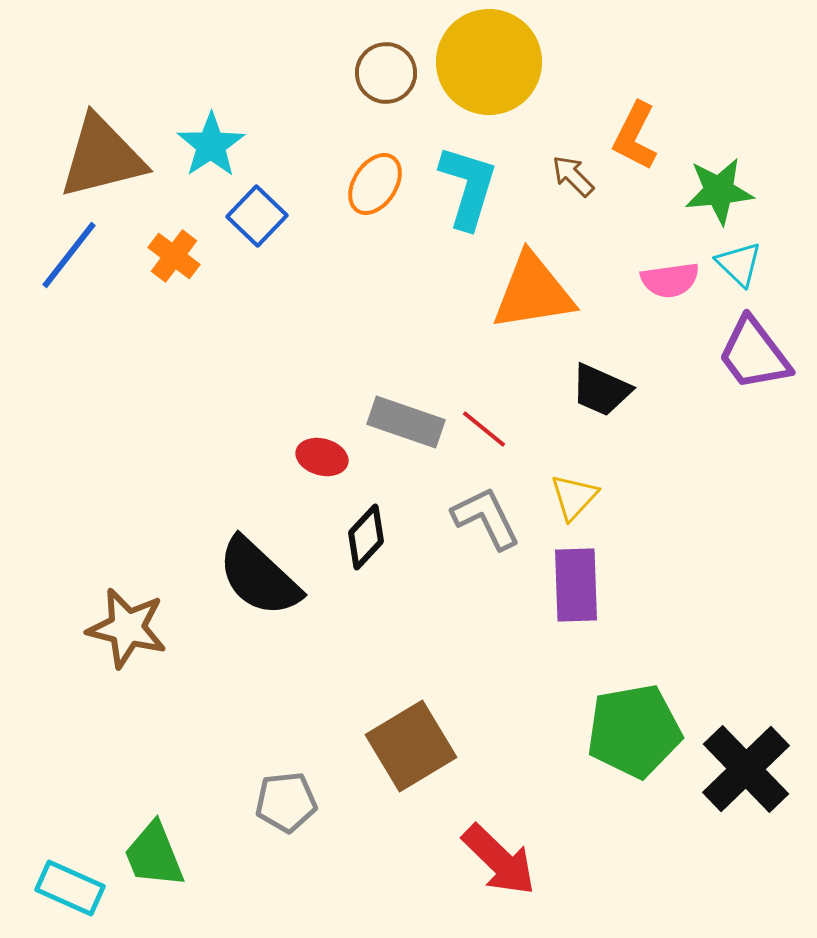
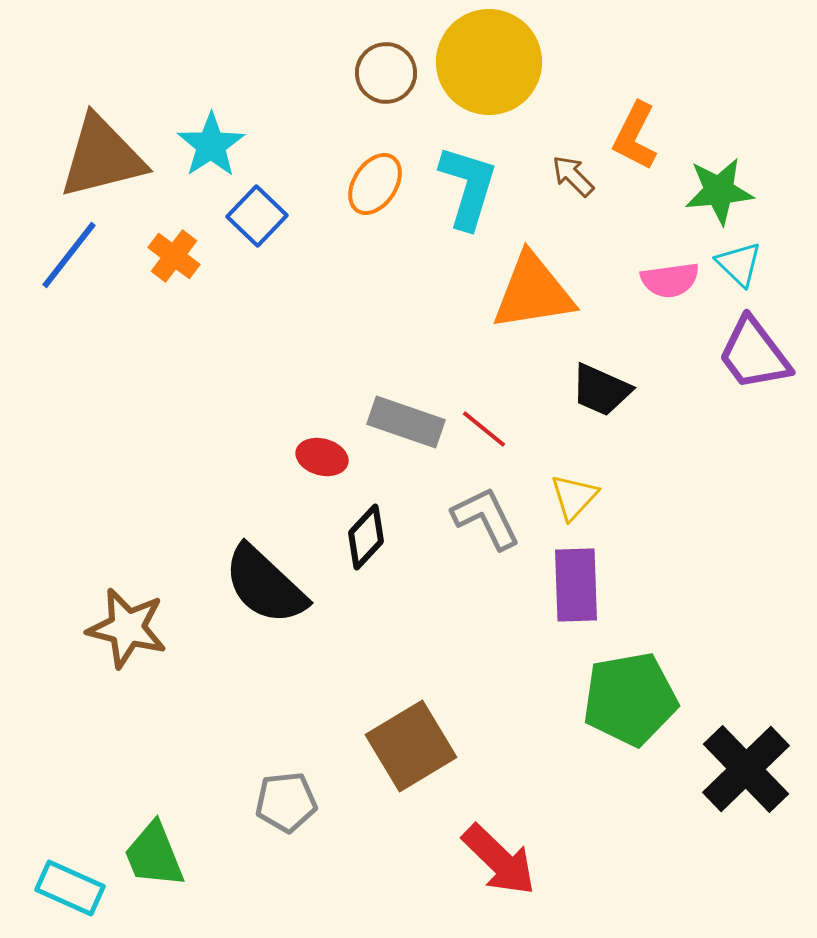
black semicircle: moved 6 px right, 8 px down
green pentagon: moved 4 px left, 32 px up
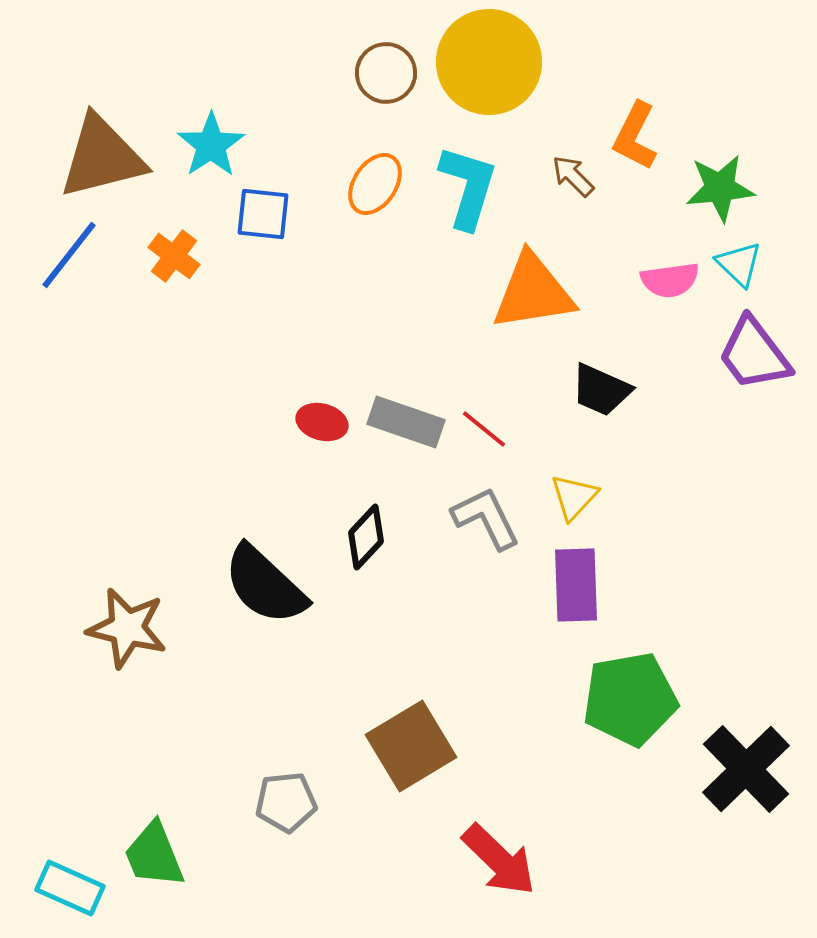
green star: moved 1 px right, 3 px up
blue square: moved 6 px right, 2 px up; rotated 38 degrees counterclockwise
red ellipse: moved 35 px up
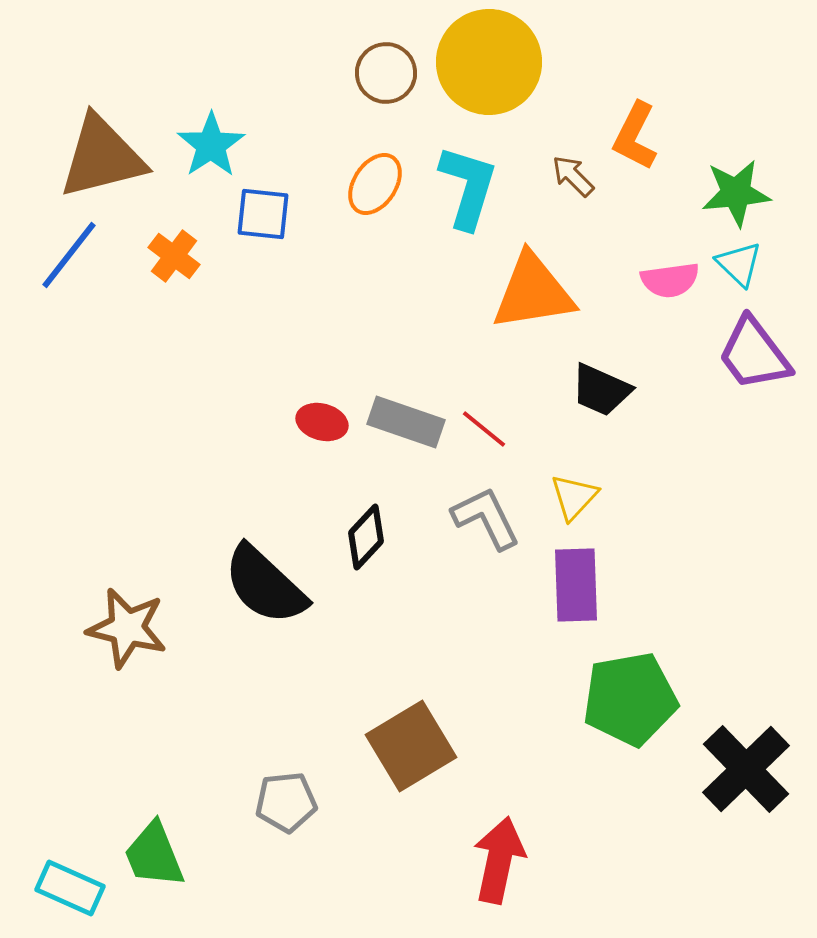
green star: moved 16 px right, 5 px down
red arrow: rotated 122 degrees counterclockwise
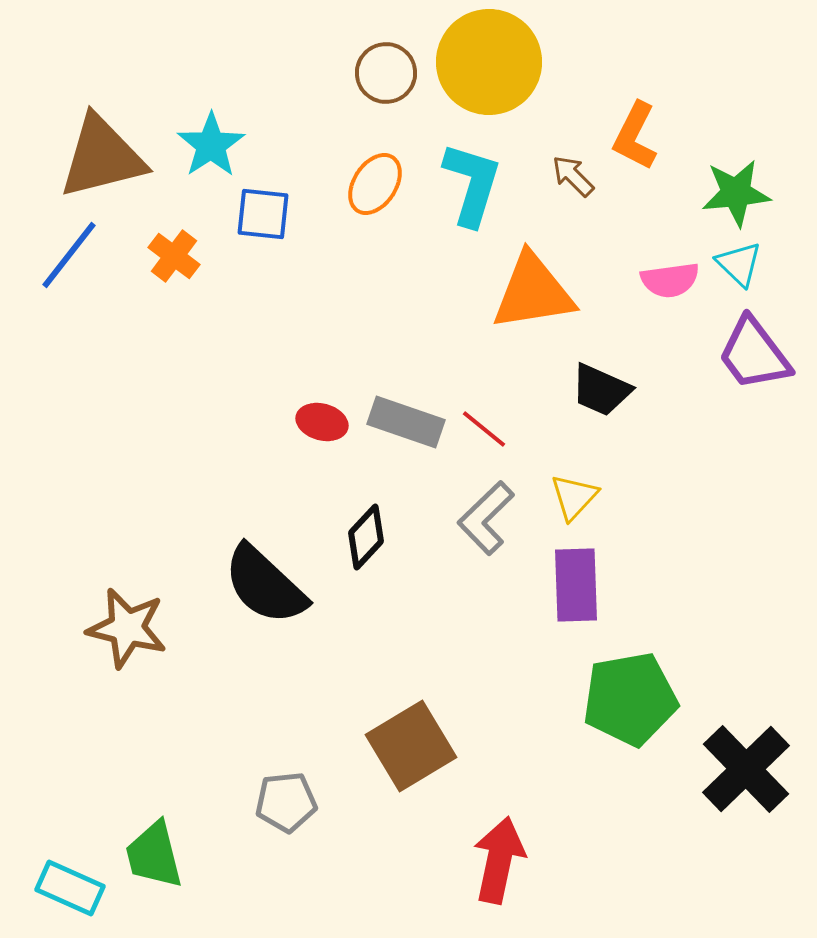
cyan L-shape: moved 4 px right, 3 px up
gray L-shape: rotated 108 degrees counterclockwise
green trapezoid: rotated 8 degrees clockwise
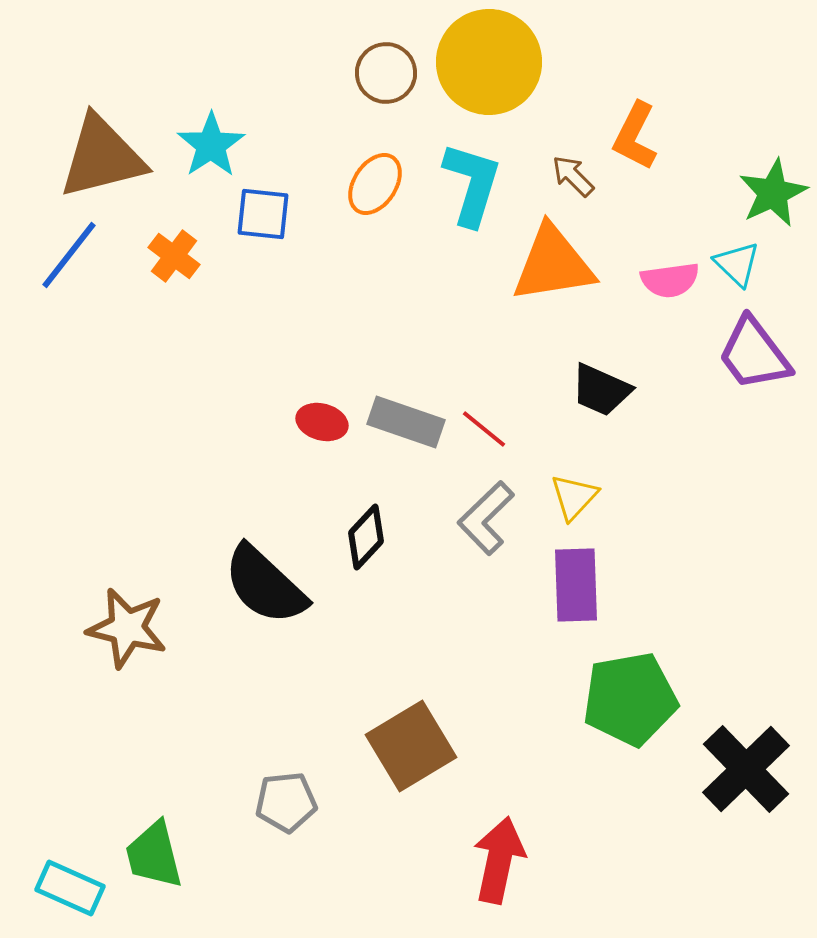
green star: moved 37 px right; rotated 20 degrees counterclockwise
cyan triangle: moved 2 px left
orange triangle: moved 20 px right, 28 px up
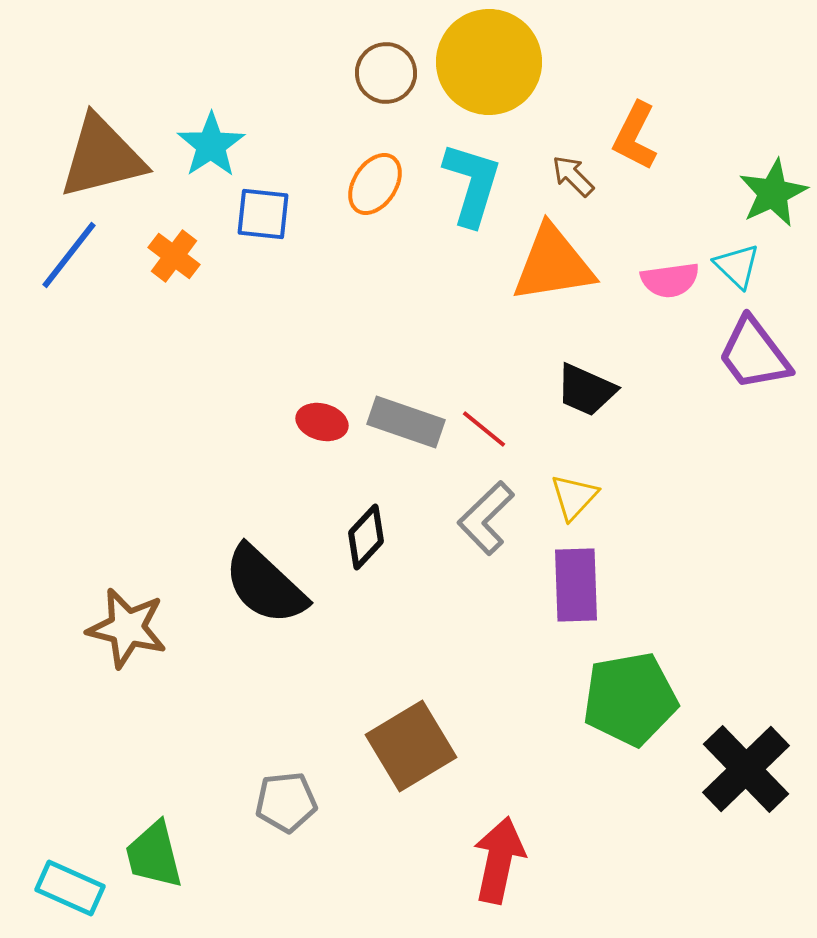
cyan triangle: moved 2 px down
black trapezoid: moved 15 px left
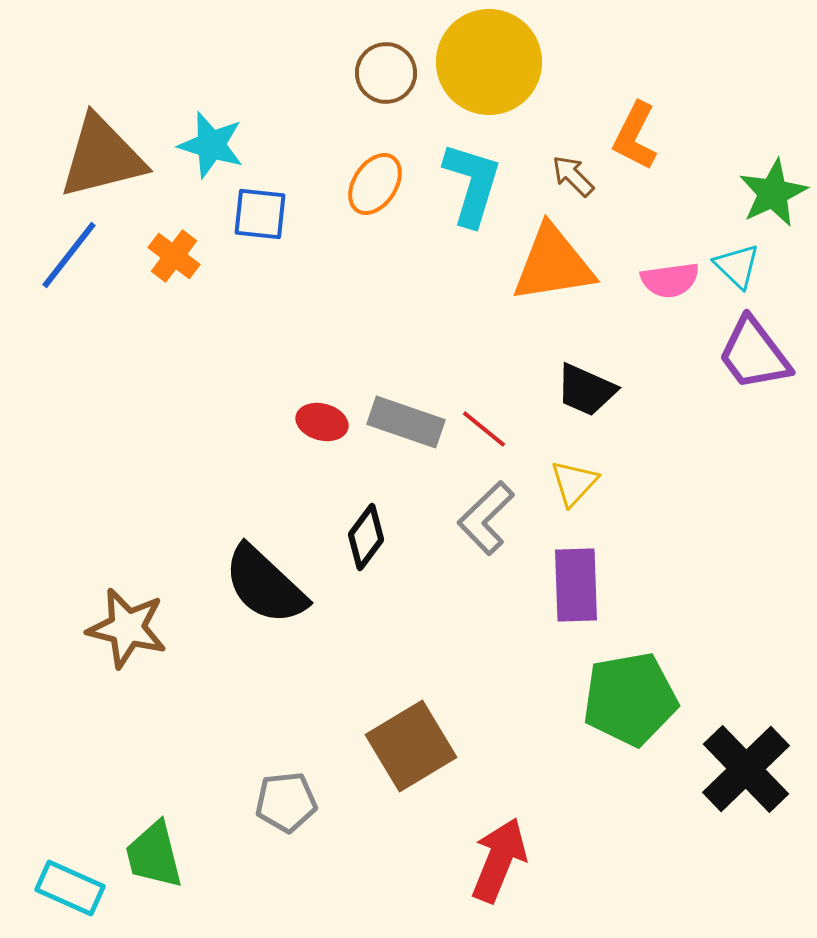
cyan star: rotated 22 degrees counterclockwise
blue square: moved 3 px left
yellow triangle: moved 14 px up
black diamond: rotated 6 degrees counterclockwise
red arrow: rotated 10 degrees clockwise
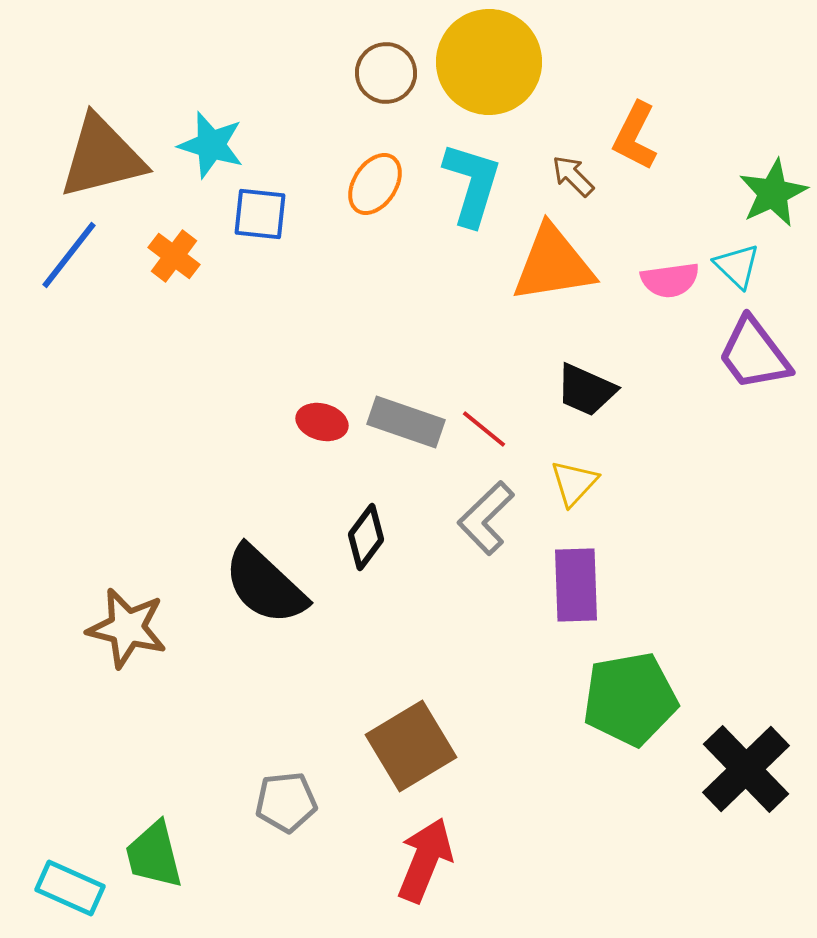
red arrow: moved 74 px left
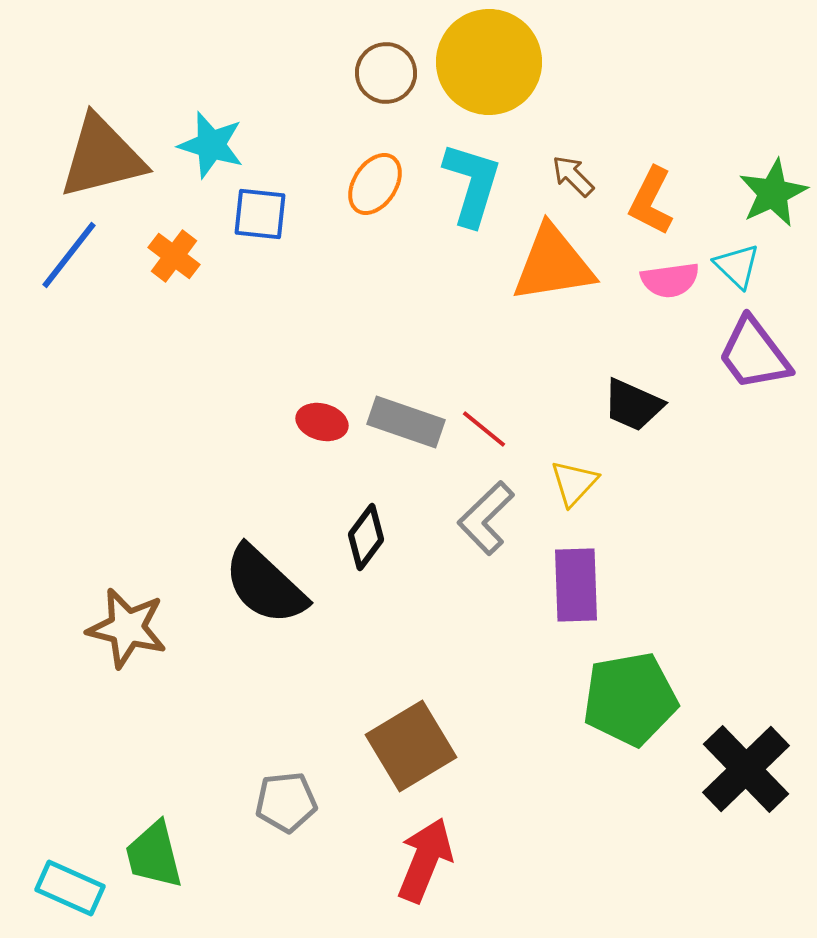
orange L-shape: moved 16 px right, 65 px down
black trapezoid: moved 47 px right, 15 px down
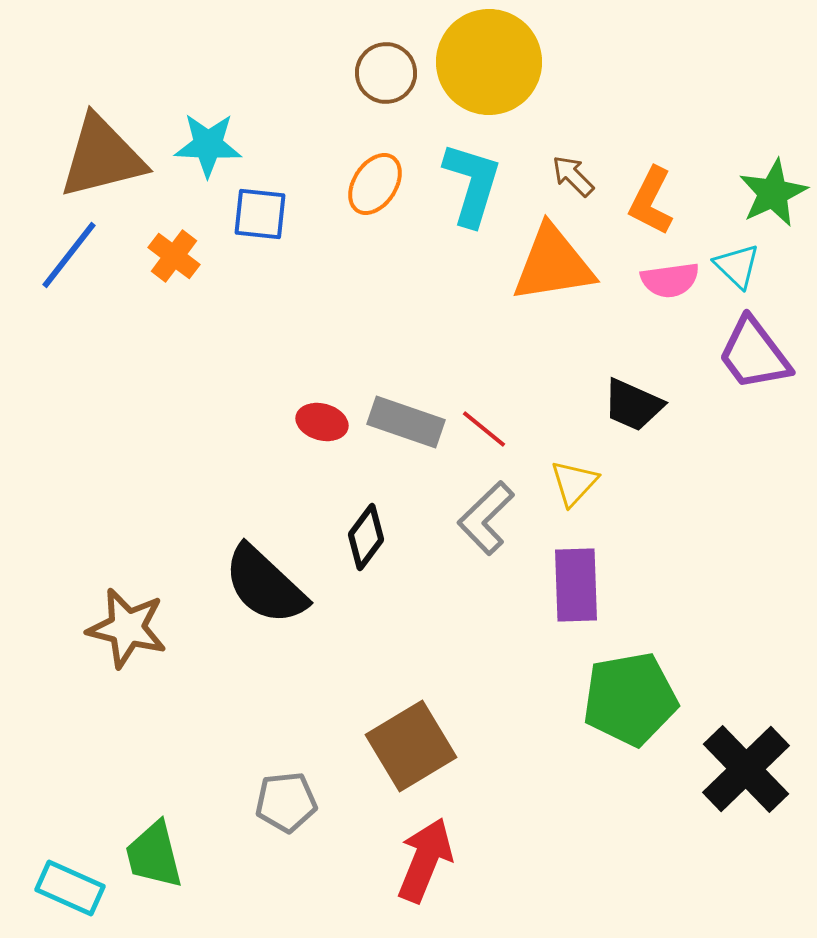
cyan star: moved 3 px left; rotated 14 degrees counterclockwise
